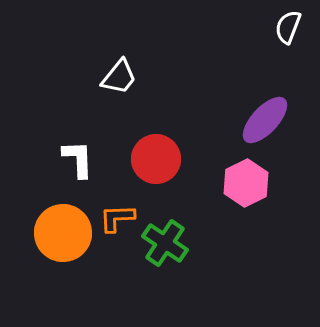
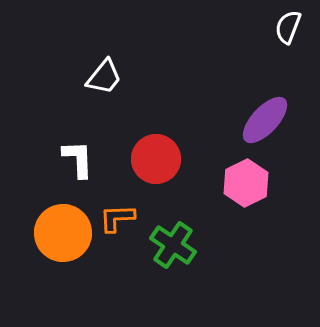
white trapezoid: moved 15 px left
green cross: moved 8 px right, 2 px down
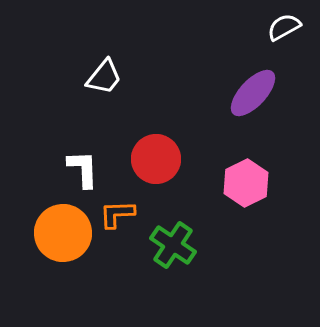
white semicircle: moved 4 px left; rotated 40 degrees clockwise
purple ellipse: moved 12 px left, 27 px up
white L-shape: moved 5 px right, 10 px down
orange L-shape: moved 4 px up
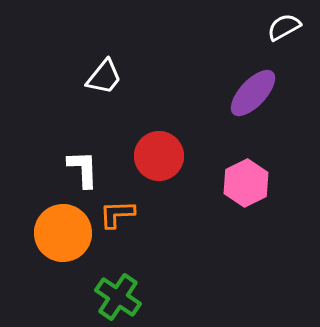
red circle: moved 3 px right, 3 px up
green cross: moved 55 px left, 52 px down
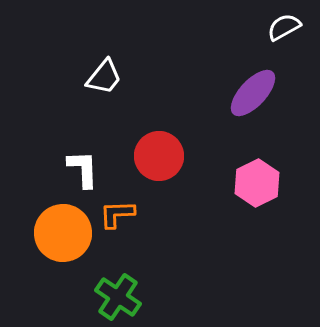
pink hexagon: moved 11 px right
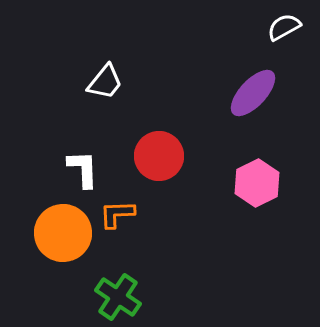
white trapezoid: moved 1 px right, 5 px down
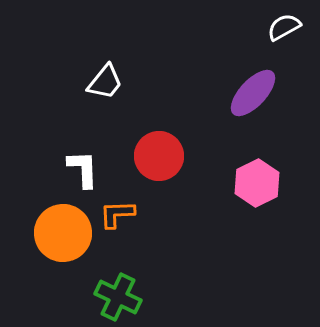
green cross: rotated 9 degrees counterclockwise
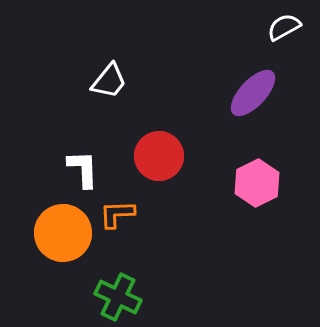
white trapezoid: moved 4 px right, 1 px up
